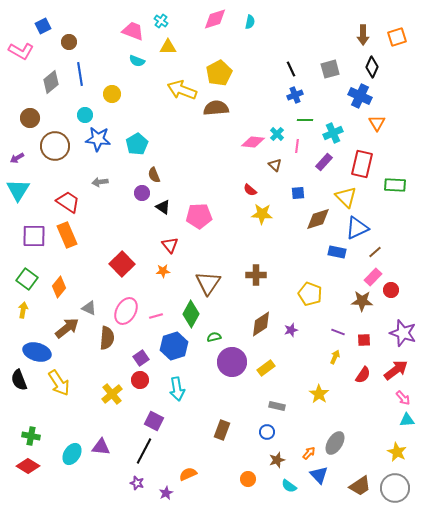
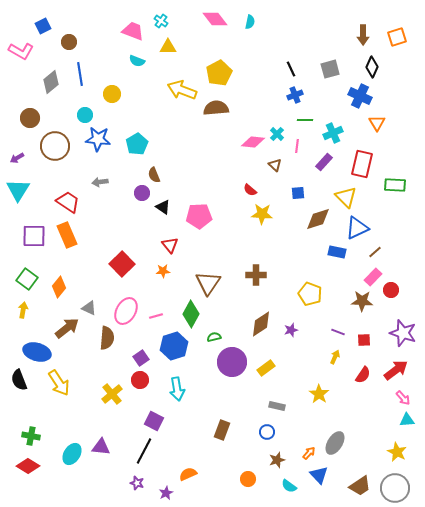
pink diamond at (215, 19): rotated 70 degrees clockwise
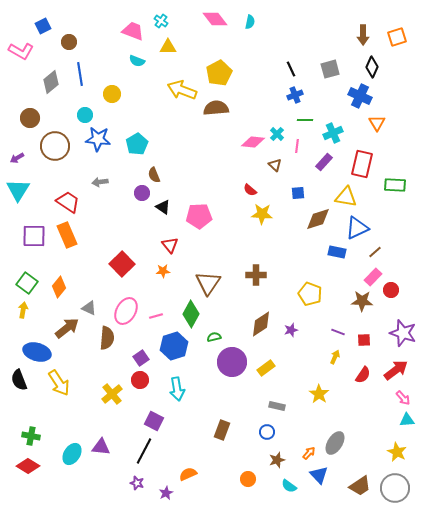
yellow triangle at (346, 197): rotated 35 degrees counterclockwise
green square at (27, 279): moved 4 px down
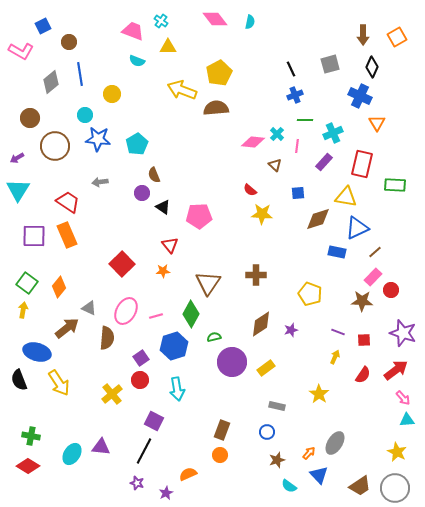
orange square at (397, 37): rotated 12 degrees counterclockwise
gray square at (330, 69): moved 5 px up
orange circle at (248, 479): moved 28 px left, 24 px up
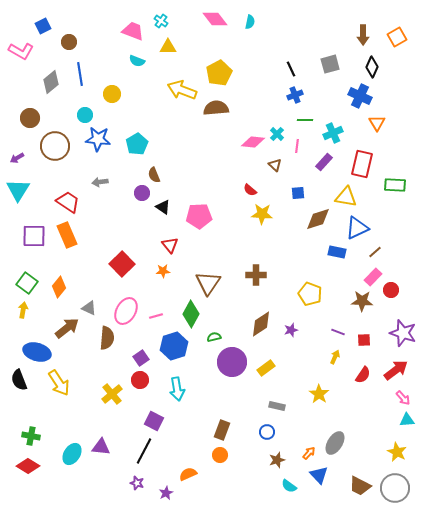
brown trapezoid at (360, 486): rotated 60 degrees clockwise
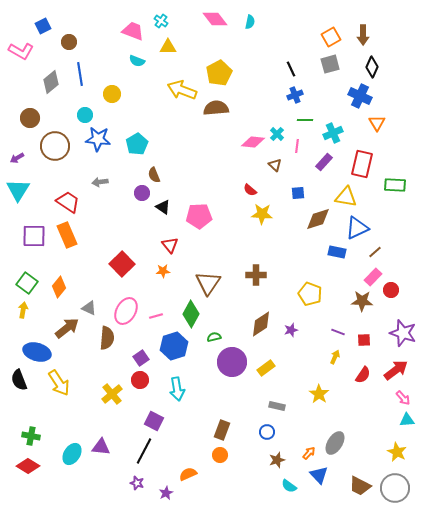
orange square at (397, 37): moved 66 px left
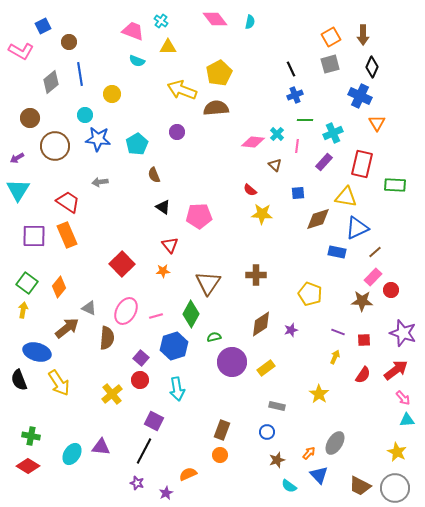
purple circle at (142, 193): moved 35 px right, 61 px up
purple square at (141, 358): rotated 14 degrees counterclockwise
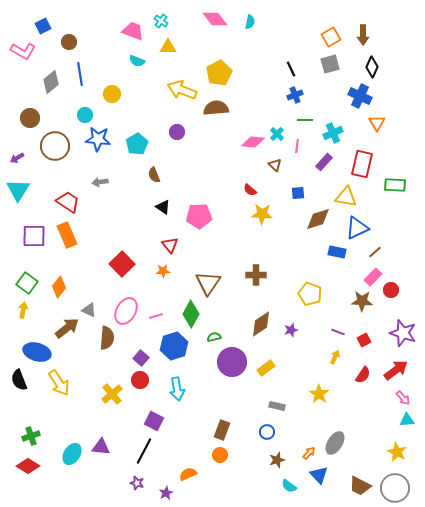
pink L-shape at (21, 51): moved 2 px right
gray triangle at (89, 308): moved 2 px down
red square at (364, 340): rotated 24 degrees counterclockwise
green cross at (31, 436): rotated 30 degrees counterclockwise
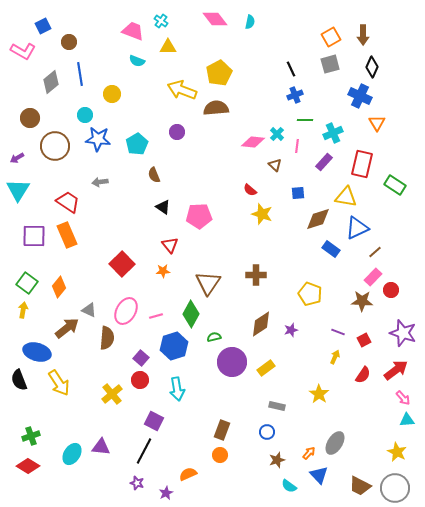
green rectangle at (395, 185): rotated 30 degrees clockwise
yellow star at (262, 214): rotated 15 degrees clockwise
blue rectangle at (337, 252): moved 6 px left, 3 px up; rotated 24 degrees clockwise
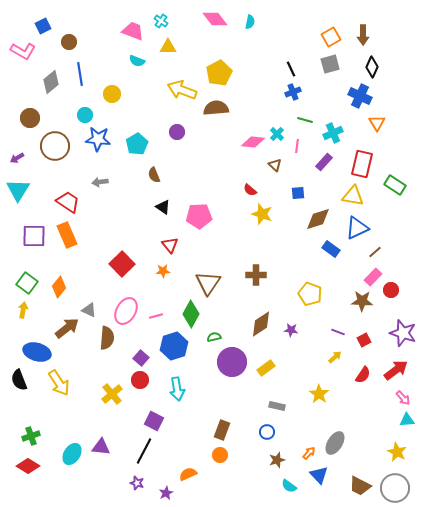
blue cross at (295, 95): moved 2 px left, 3 px up
green line at (305, 120): rotated 14 degrees clockwise
yellow triangle at (346, 197): moved 7 px right, 1 px up
purple star at (291, 330): rotated 24 degrees clockwise
yellow arrow at (335, 357): rotated 24 degrees clockwise
